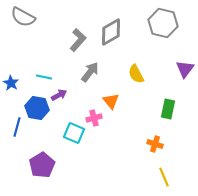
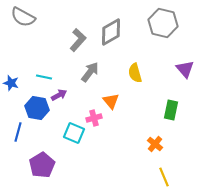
purple triangle: rotated 18 degrees counterclockwise
yellow semicircle: moved 1 px left, 1 px up; rotated 12 degrees clockwise
blue star: rotated 14 degrees counterclockwise
green rectangle: moved 3 px right, 1 px down
blue line: moved 1 px right, 5 px down
orange cross: rotated 21 degrees clockwise
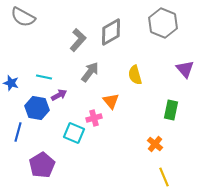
gray hexagon: rotated 8 degrees clockwise
yellow semicircle: moved 2 px down
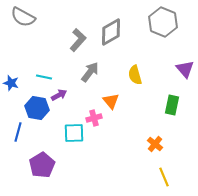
gray hexagon: moved 1 px up
green rectangle: moved 1 px right, 5 px up
cyan square: rotated 25 degrees counterclockwise
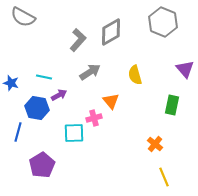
gray arrow: rotated 20 degrees clockwise
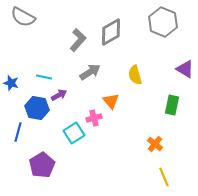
purple triangle: rotated 18 degrees counterclockwise
cyan square: rotated 30 degrees counterclockwise
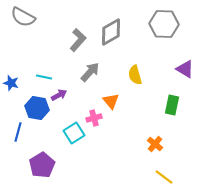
gray hexagon: moved 1 px right, 2 px down; rotated 20 degrees counterclockwise
gray arrow: rotated 15 degrees counterclockwise
yellow line: rotated 30 degrees counterclockwise
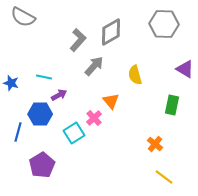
gray arrow: moved 4 px right, 6 px up
blue hexagon: moved 3 px right, 6 px down; rotated 10 degrees counterclockwise
pink cross: rotated 28 degrees counterclockwise
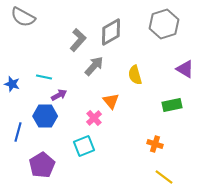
gray hexagon: rotated 20 degrees counterclockwise
blue star: moved 1 px right, 1 px down
green rectangle: rotated 66 degrees clockwise
blue hexagon: moved 5 px right, 2 px down
cyan square: moved 10 px right, 13 px down; rotated 10 degrees clockwise
orange cross: rotated 21 degrees counterclockwise
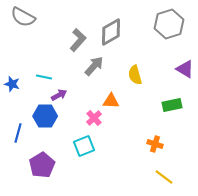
gray hexagon: moved 5 px right
orange triangle: rotated 48 degrees counterclockwise
blue line: moved 1 px down
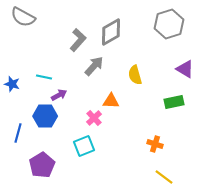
green rectangle: moved 2 px right, 3 px up
